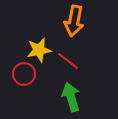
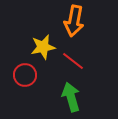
yellow star: moved 4 px right, 3 px up
red line: moved 5 px right
red circle: moved 1 px right, 1 px down
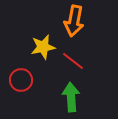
red circle: moved 4 px left, 5 px down
green arrow: rotated 12 degrees clockwise
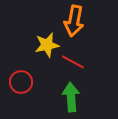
yellow star: moved 4 px right, 2 px up
red line: moved 1 px down; rotated 10 degrees counterclockwise
red circle: moved 2 px down
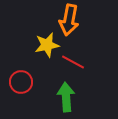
orange arrow: moved 5 px left, 1 px up
green arrow: moved 5 px left
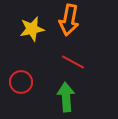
yellow star: moved 15 px left, 16 px up
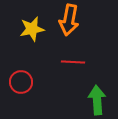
red line: rotated 25 degrees counterclockwise
green arrow: moved 31 px right, 3 px down
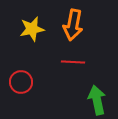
orange arrow: moved 4 px right, 5 px down
green arrow: rotated 8 degrees counterclockwise
